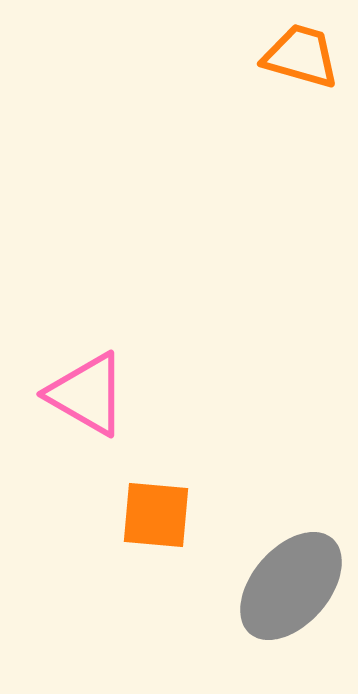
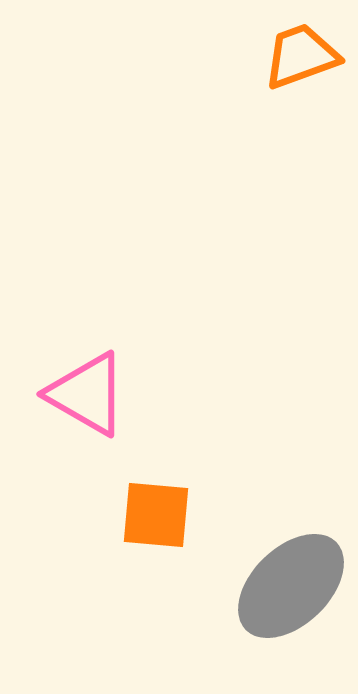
orange trapezoid: rotated 36 degrees counterclockwise
gray ellipse: rotated 5 degrees clockwise
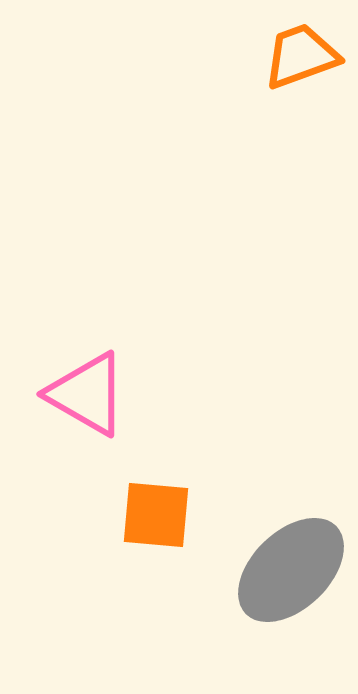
gray ellipse: moved 16 px up
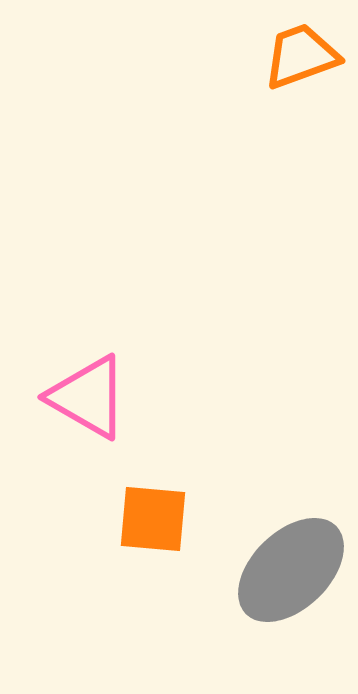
pink triangle: moved 1 px right, 3 px down
orange square: moved 3 px left, 4 px down
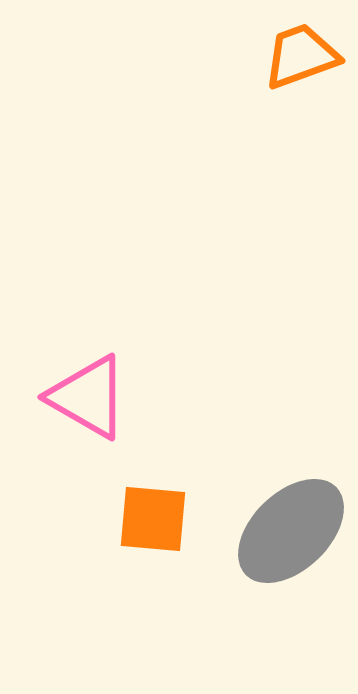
gray ellipse: moved 39 px up
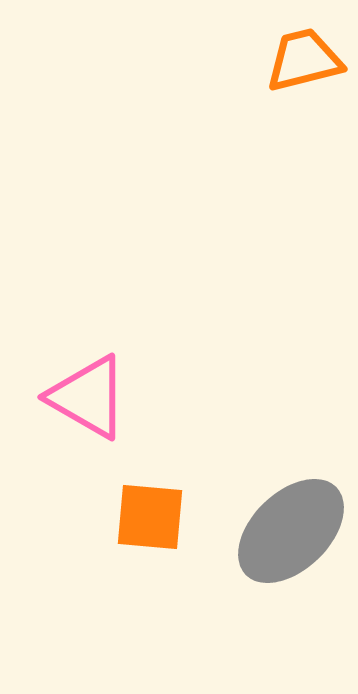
orange trapezoid: moved 3 px right, 4 px down; rotated 6 degrees clockwise
orange square: moved 3 px left, 2 px up
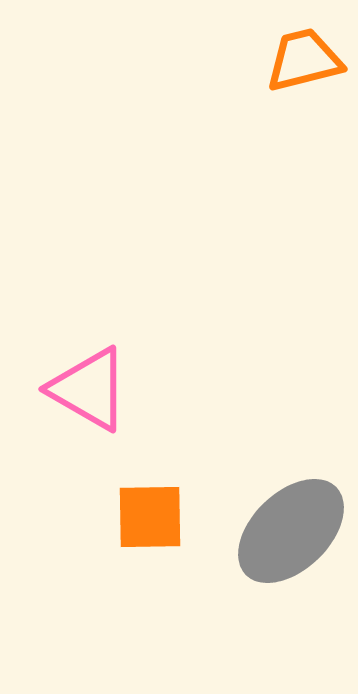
pink triangle: moved 1 px right, 8 px up
orange square: rotated 6 degrees counterclockwise
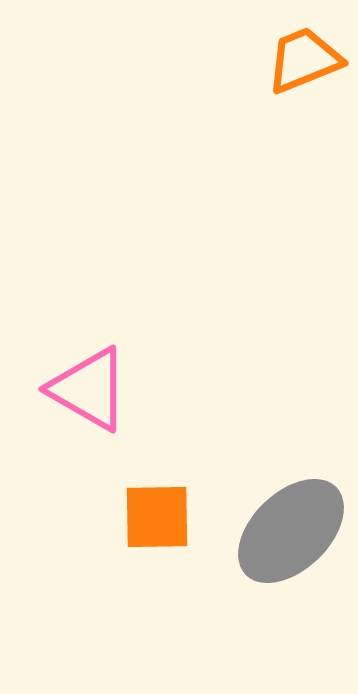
orange trapezoid: rotated 8 degrees counterclockwise
orange square: moved 7 px right
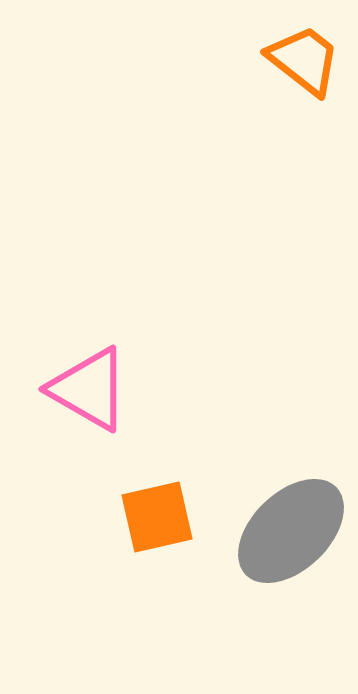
orange trapezoid: rotated 60 degrees clockwise
orange square: rotated 12 degrees counterclockwise
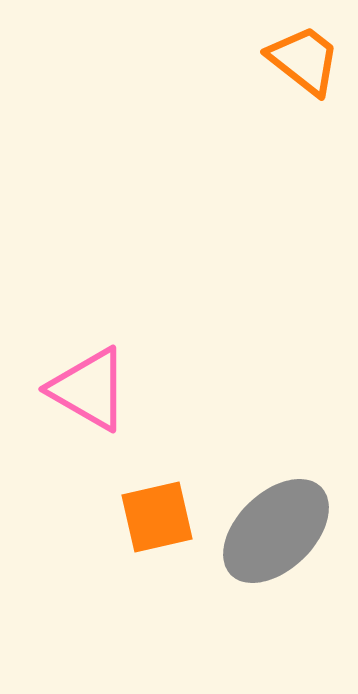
gray ellipse: moved 15 px left
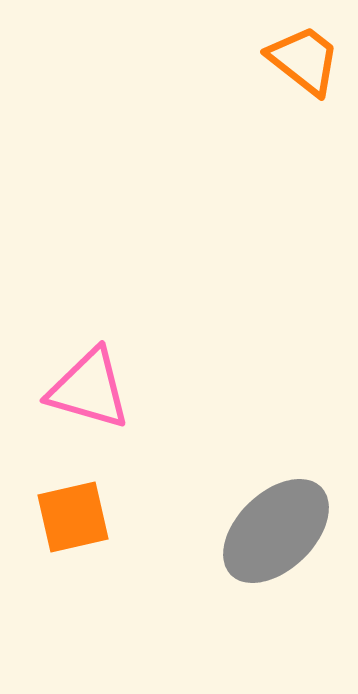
pink triangle: rotated 14 degrees counterclockwise
orange square: moved 84 px left
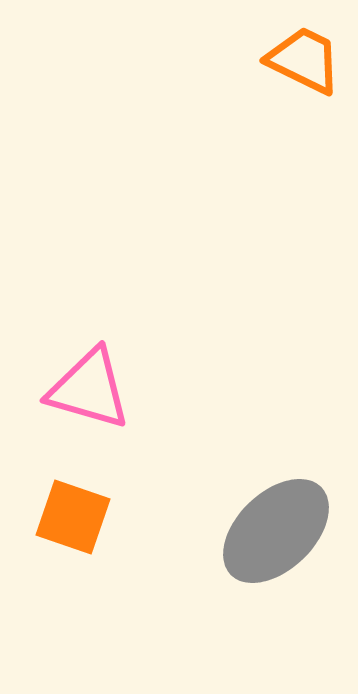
orange trapezoid: rotated 12 degrees counterclockwise
orange square: rotated 32 degrees clockwise
